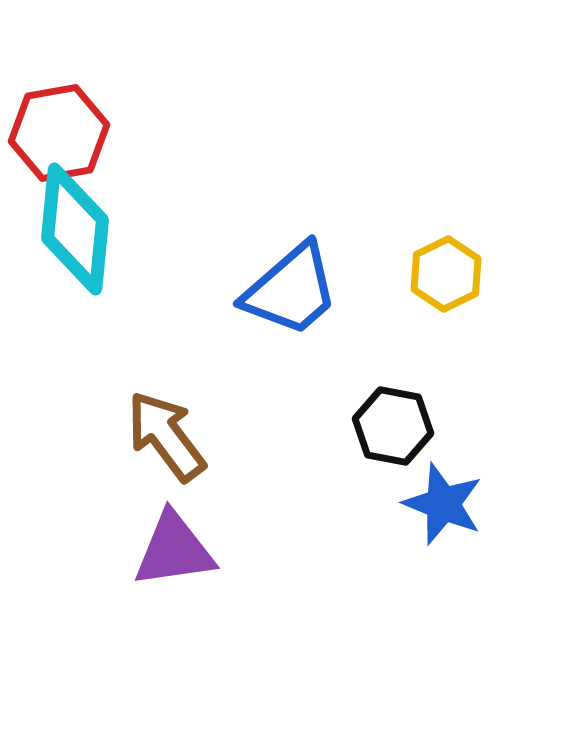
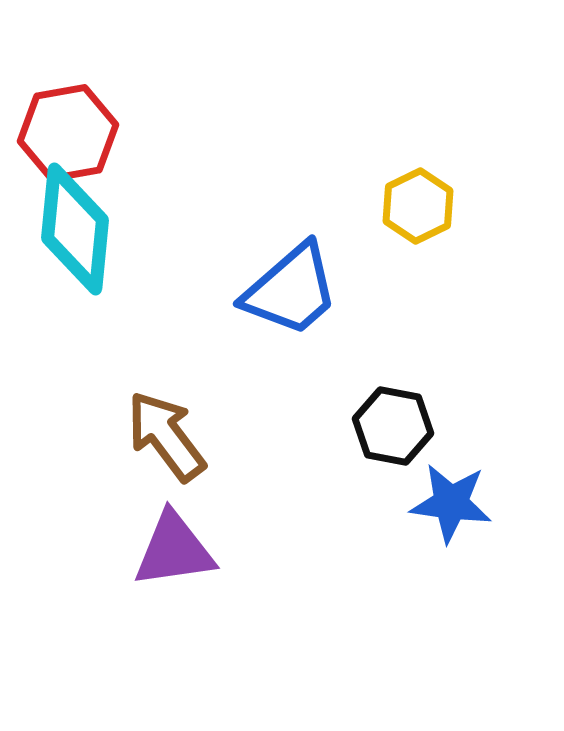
red hexagon: moved 9 px right
yellow hexagon: moved 28 px left, 68 px up
blue star: moved 8 px right, 1 px up; rotated 14 degrees counterclockwise
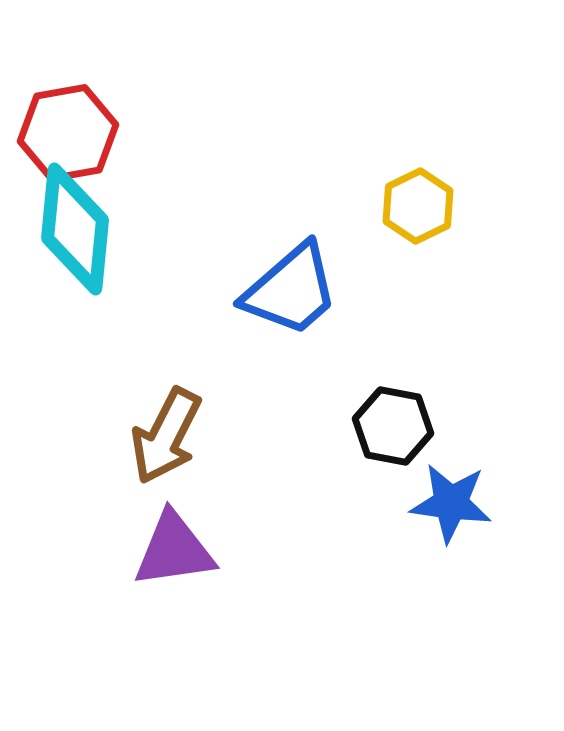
brown arrow: rotated 116 degrees counterclockwise
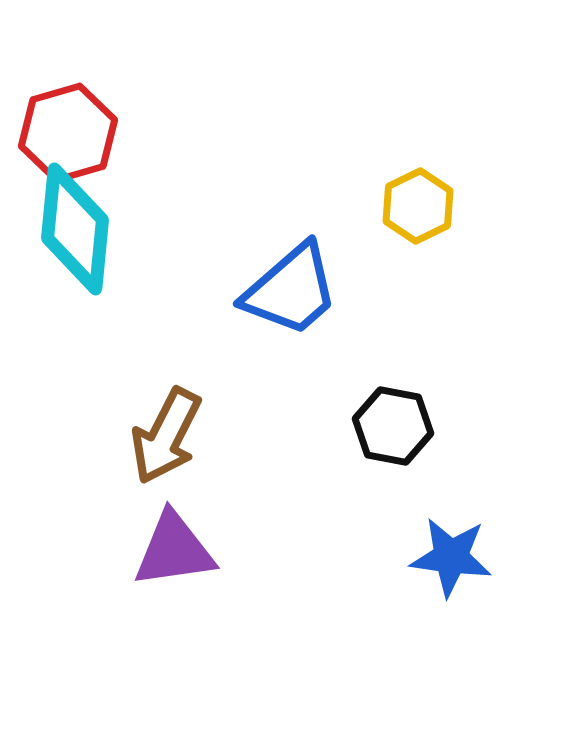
red hexagon: rotated 6 degrees counterclockwise
blue star: moved 54 px down
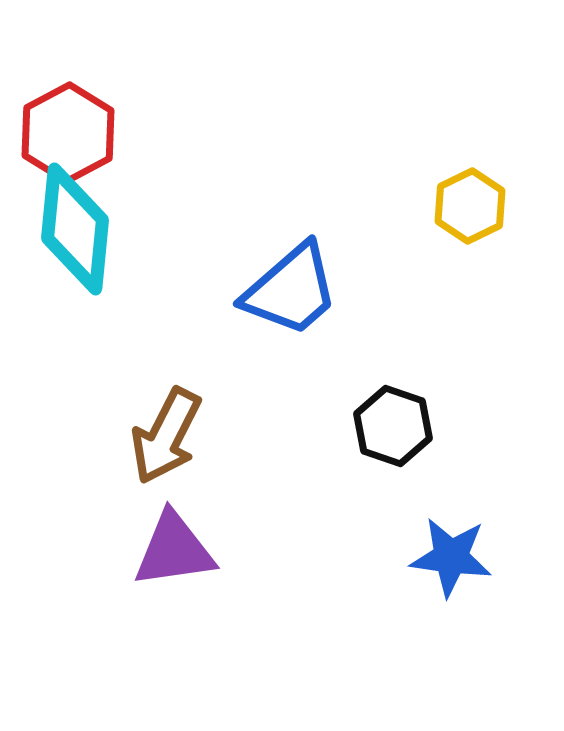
red hexagon: rotated 12 degrees counterclockwise
yellow hexagon: moved 52 px right
black hexagon: rotated 8 degrees clockwise
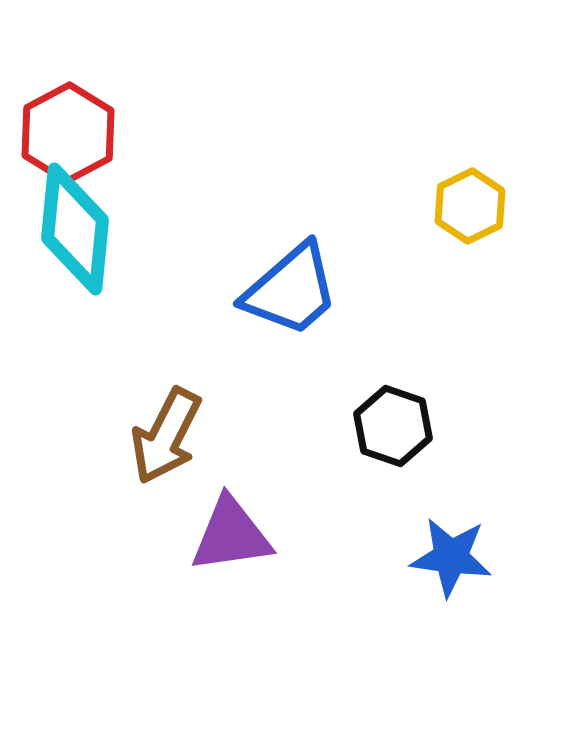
purple triangle: moved 57 px right, 15 px up
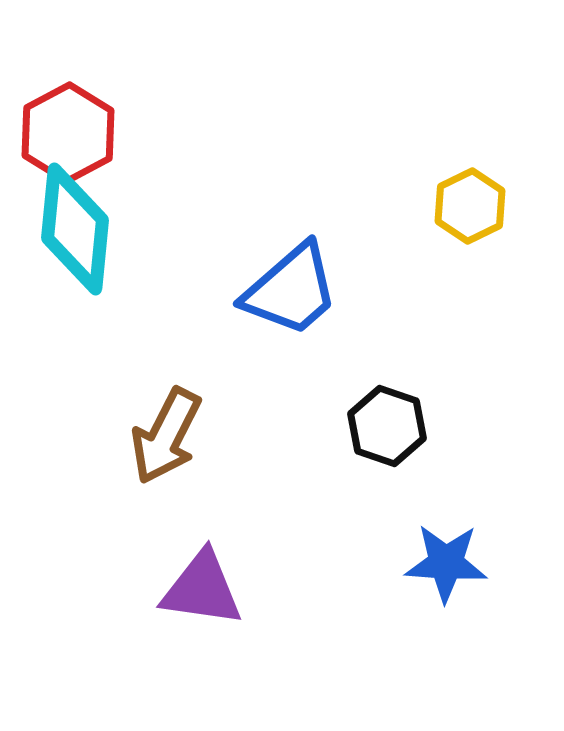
black hexagon: moved 6 px left
purple triangle: moved 29 px left, 54 px down; rotated 16 degrees clockwise
blue star: moved 5 px left, 6 px down; rotated 4 degrees counterclockwise
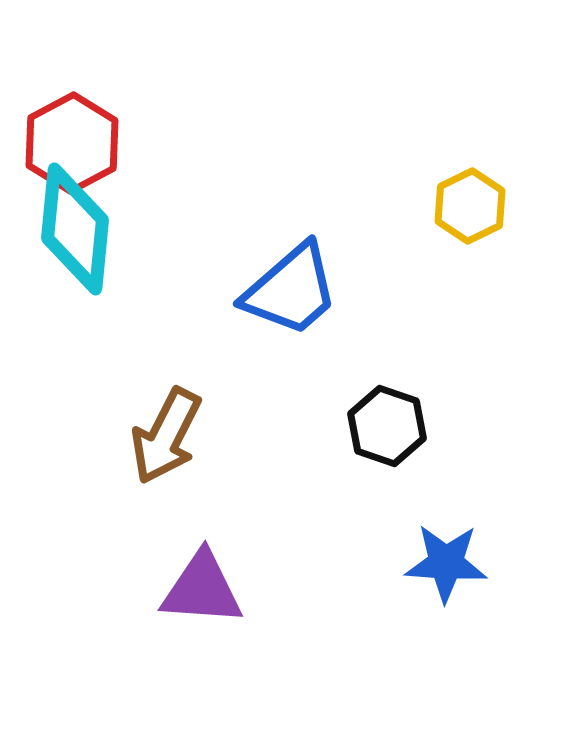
red hexagon: moved 4 px right, 10 px down
purple triangle: rotated 4 degrees counterclockwise
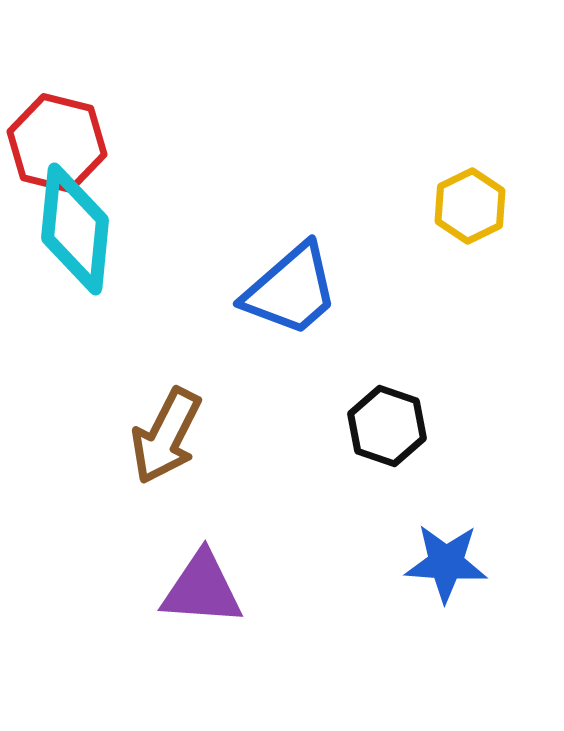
red hexagon: moved 15 px left; rotated 18 degrees counterclockwise
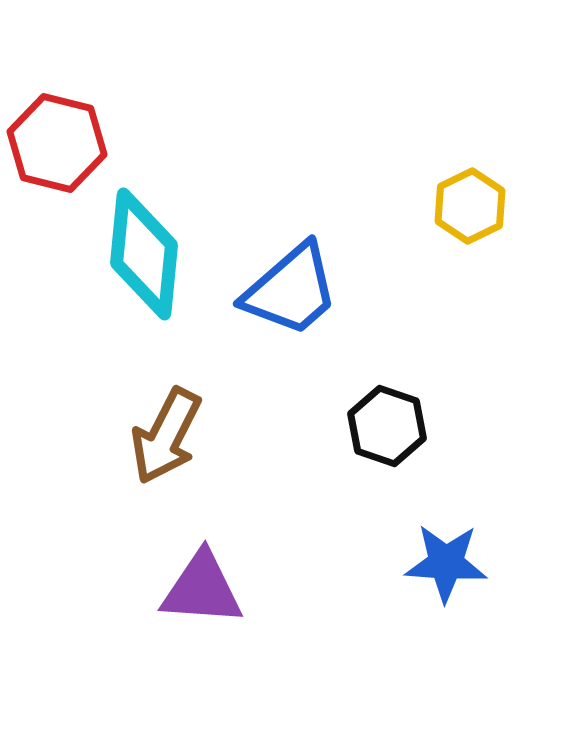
cyan diamond: moved 69 px right, 25 px down
